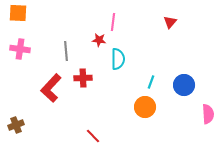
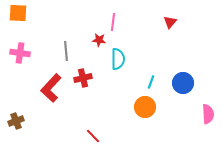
pink cross: moved 4 px down
red cross: rotated 12 degrees counterclockwise
blue circle: moved 1 px left, 2 px up
brown cross: moved 4 px up
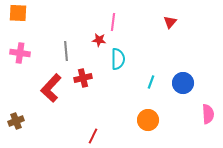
orange circle: moved 3 px right, 13 px down
red line: rotated 70 degrees clockwise
